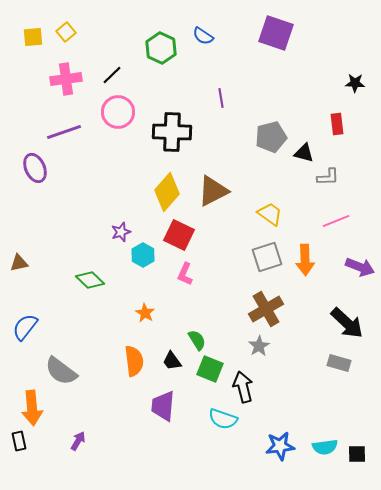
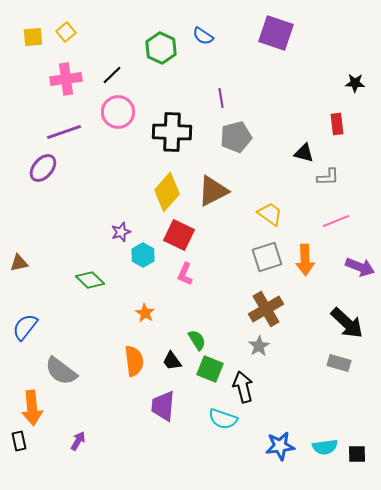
gray pentagon at (271, 137): moved 35 px left
purple ellipse at (35, 168): moved 8 px right; rotated 64 degrees clockwise
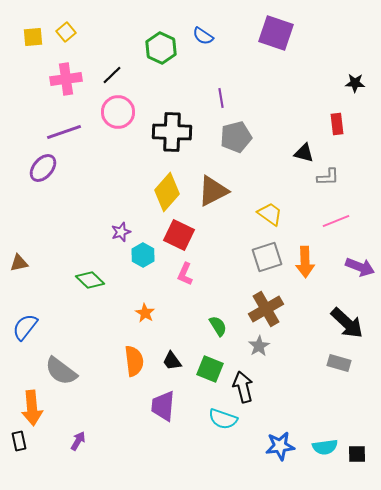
orange arrow at (305, 260): moved 2 px down
green semicircle at (197, 340): moved 21 px right, 14 px up
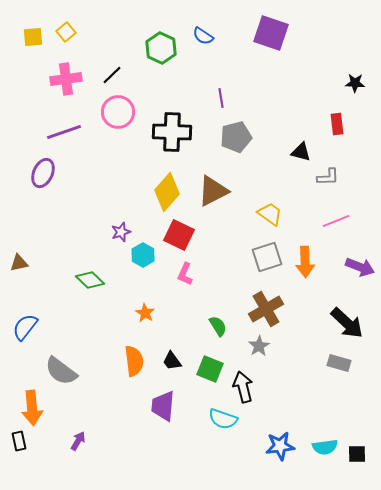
purple square at (276, 33): moved 5 px left
black triangle at (304, 153): moved 3 px left, 1 px up
purple ellipse at (43, 168): moved 5 px down; rotated 16 degrees counterclockwise
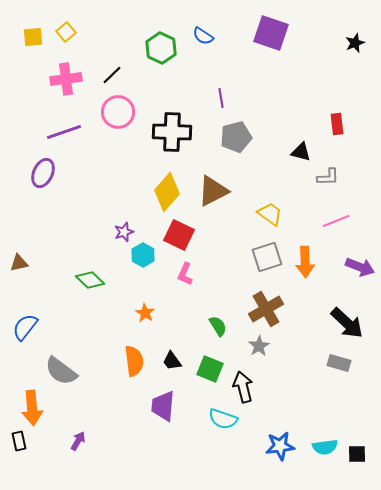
black star at (355, 83): moved 40 px up; rotated 24 degrees counterclockwise
purple star at (121, 232): moved 3 px right
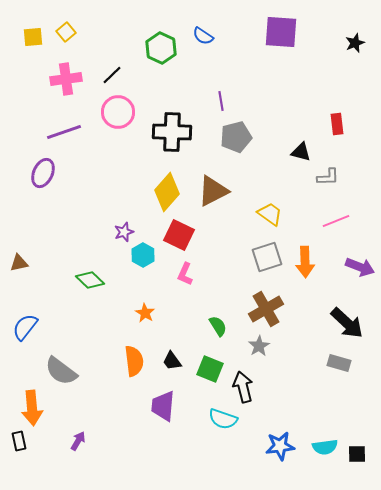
purple square at (271, 33): moved 10 px right, 1 px up; rotated 15 degrees counterclockwise
purple line at (221, 98): moved 3 px down
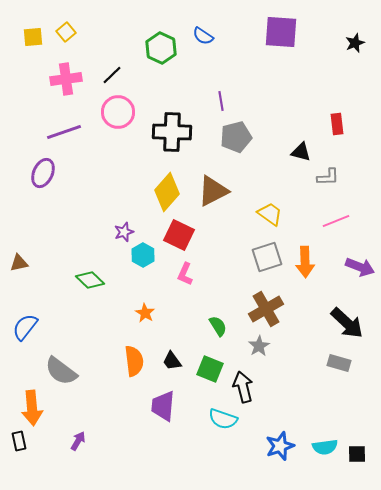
blue star at (280, 446): rotated 12 degrees counterclockwise
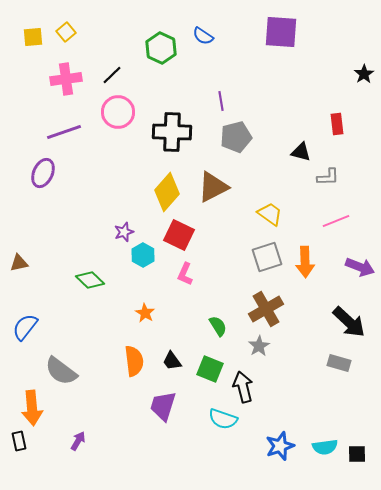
black star at (355, 43): moved 9 px right, 31 px down; rotated 12 degrees counterclockwise
brown triangle at (213, 191): moved 4 px up
black arrow at (347, 323): moved 2 px right, 1 px up
purple trapezoid at (163, 406): rotated 12 degrees clockwise
